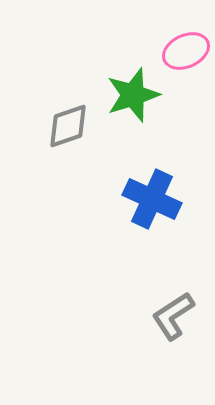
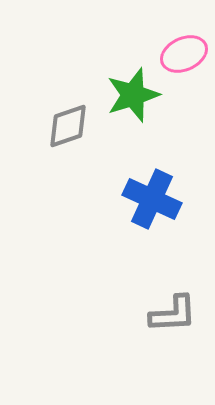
pink ellipse: moved 2 px left, 3 px down
gray L-shape: moved 2 px up; rotated 150 degrees counterclockwise
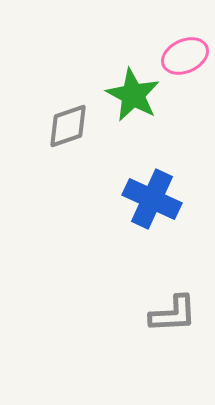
pink ellipse: moved 1 px right, 2 px down
green star: rotated 26 degrees counterclockwise
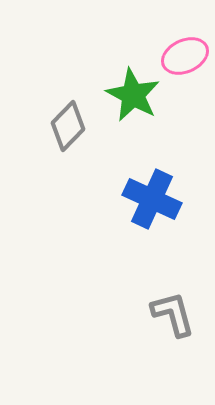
gray diamond: rotated 27 degrees counterclockwise
gray L-shape: rotated 102 degrees counterclockwise
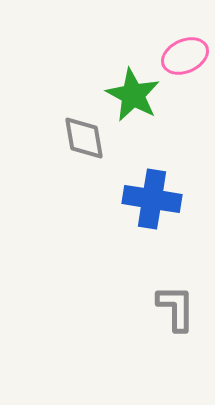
gray diamond: moved 16 px right, 12 px down; rotated 54 degrees counterclockwise
blue cross: rotated 16 degrees counterclockwise
gray L-shape: moved 3 px right, 6 px up; rotated 15 degrees clockwise
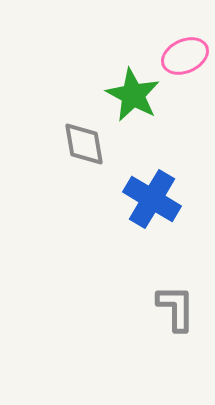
gray diamond: moved 6 px down
blue cross: rotated 22 degrees clockwise
